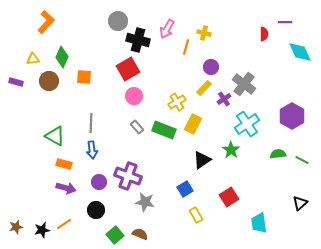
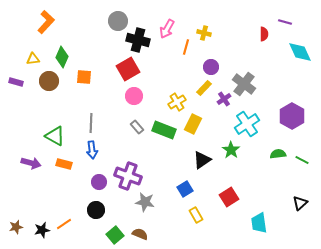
purple line at (285, 22): rotated 16 degrees clockwise
purple arrow at (66, 188): moved 35 px left, 25 px up
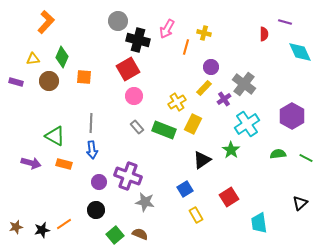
green line at (302, 160): moved 4 px right, 2 px up
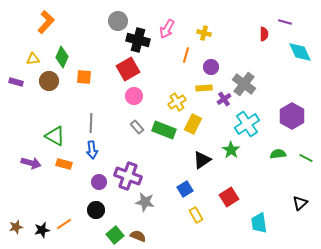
orange line at (186, 47): moved 8 px down
yellow rectangle at (204, 88): rotated 42 degrees clockwise
brown semicircle at (140, 234): moved 2 px left, 2 px down
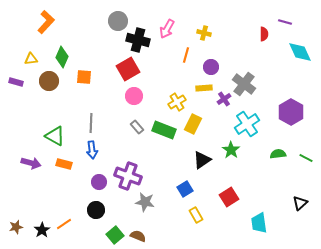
yellow triangle at (33, 59): moved 2 px left
purple hexagon at (292, 116): moved 1 px left, 4 px up
black star at (42, 230): rotated 21 degrees counterclockwise
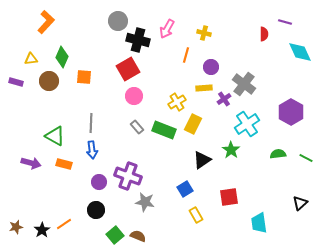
red square at (229, 197): rotated 24 degrees clockwise
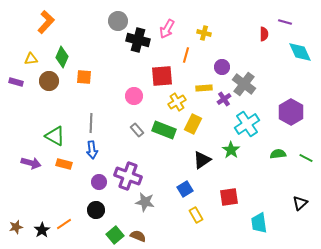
purple circle at (211, 67): moved 11 px right
red square at (128, 69): moved 34 px right, 7 px down; rotated 25 degrees clockwise
gray rectangle at (137, 127): moved 3 px down
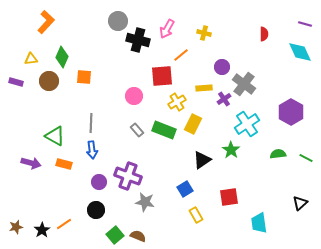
purple line at (285, 22): moved 20 px right, 2 px down
orange line at (186, 55): moved 5 px left; rotated 35 degrees clockwise
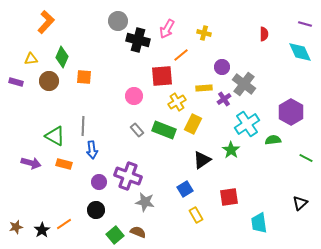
gray line at (91, 123): moved 8 px left, 3 px down
green semicircle at (278, 154): moved 5 px left, 14 px up
brown semicircle at (138, 236): moved 4 px up
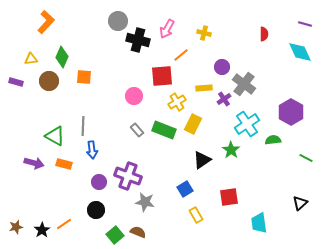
purple arrow at (31, 163): moved 3 px right
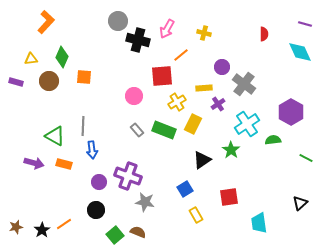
purple cross at (224, 99): moved 6 px left, 5 px down
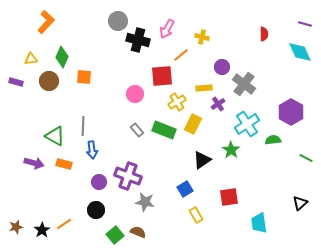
yellow cross at (204, 33): moved 2 px left, 4 px down
pink circle at (134, 96): moved 1 px right, 2 px up
